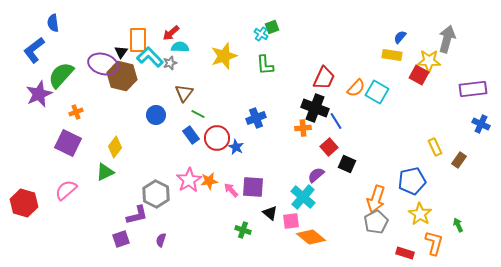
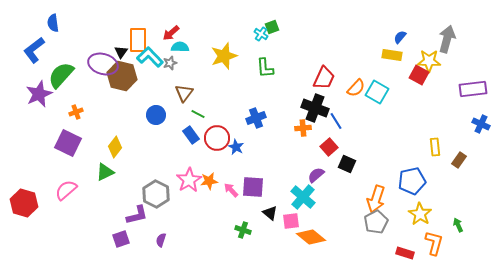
green L-shape at (265, 65): moved 3 px down
yellow rectangle at (435, 147): rotated 18 degrees clockwise
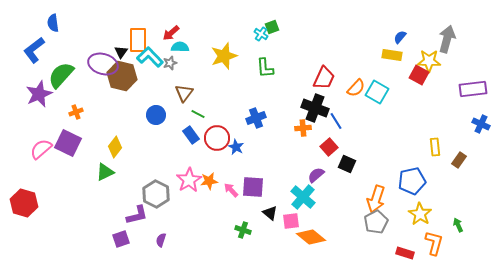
pink semicircle at (66, 190): moved 25 px left, 41 px up
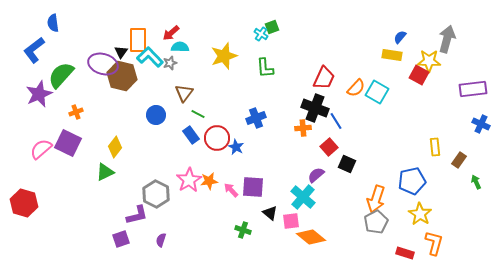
green arrow at (458, 225): moved 18 px right, 43 px up
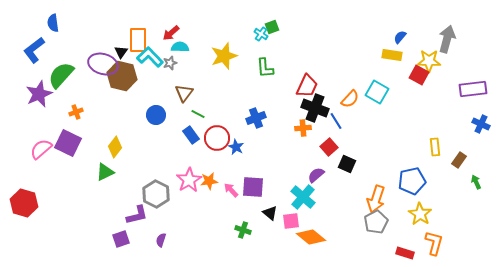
red trapezoid at (324, 78): moved 17 px left, 8 px down
orange semicircle at (356, 88): moved 6 px left, 11 px down
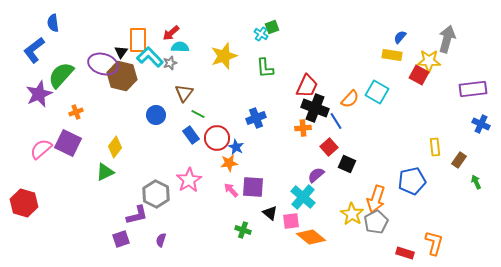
orange star at (209, 181): moved 20 px right, 18 px up
yellow star at (420, 214): moved 68 px left
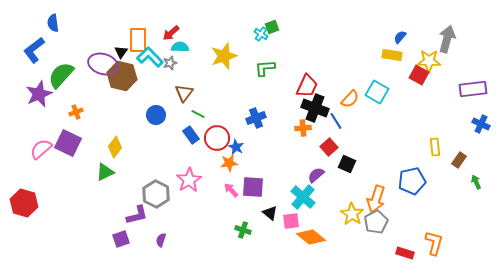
green L-shape at (265, 68): rotated 90 degrees clockwise
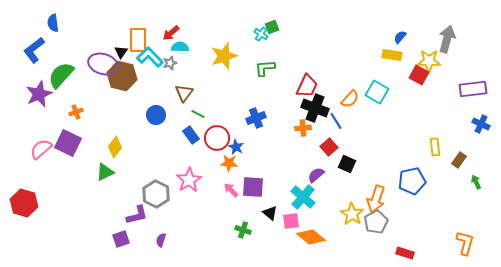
orange star at (229, 163): rotated 12 degrees clockwise
orange L-shape at (434, 243): moved 31 px right
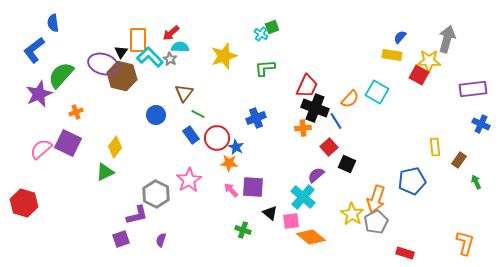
gray star at (170, 63): moved 4 px up; rotated 24 degrees counterclockwise
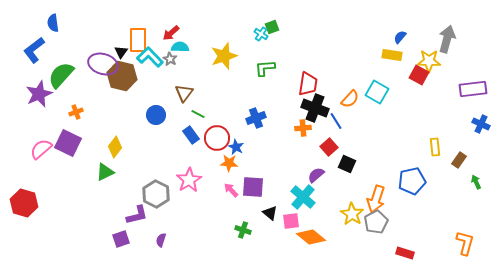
red trapezoid at (307, 86): moved 1 px right, 2 px up; rotated 15 degrees counterclockwise
